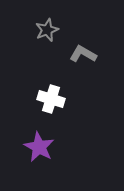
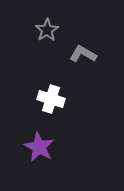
gray star: rotated 10 degrees counterclockwise
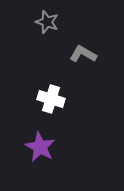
gray star: moved 8 px up; rotated 20 degrees counterclockwise
purple star: moved 1 px right
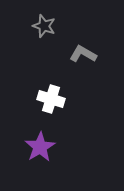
gray star: moved 3 px left, 4 px down
purple star: rotated 12 degrees clockwise
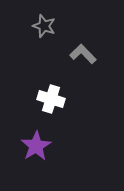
gray L-shape: rotated 16 degrees clockwise
purple star: moved 4 px left, 1 px up
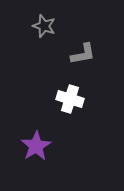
gray L-shape: rotated 124 degrees clockwise
white cross: moved 19 px right
